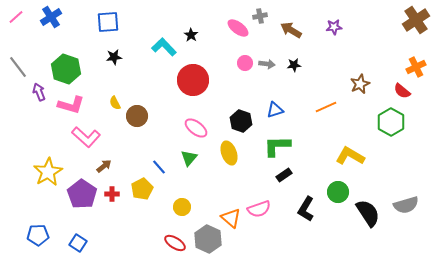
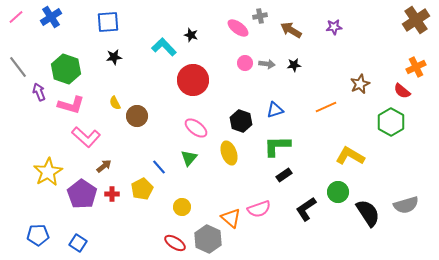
black star at (191, 35): rotated 16 degrees counterclockwise
black L-shape at (306, 209): rotated 25 degrees clockwise
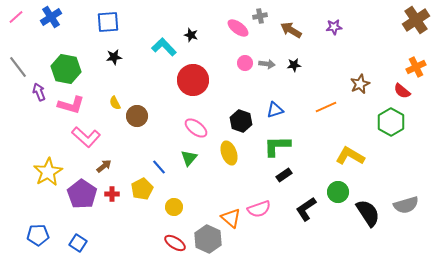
green hexagon at (66, 69): rotated 8 degrees counterclockwise
yellow circle at (182, 207): moved 8 px left
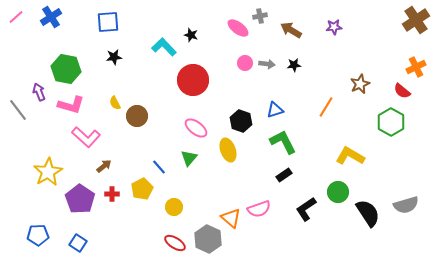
gray line at (18, 67): moved 43 px down
orange line at (326, 107): rotated 35 degrees counterclockwise
green L-shape at (277, 146): moved 6 px right, 4 px up; rotated 64 degrees clockwise
yellow ellipse at (229, 153): moved 1 px left, 3 px up
purple pentagon at (82, 194): moved 2 px left, 5 px down
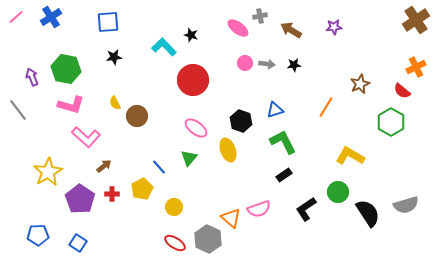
purple arrow at (39, 92): moved 7 px left, 15 px up
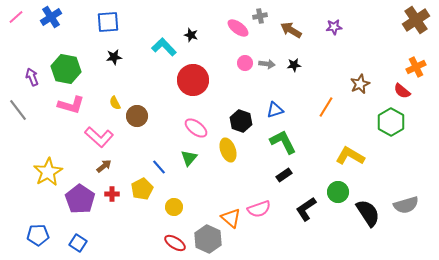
pink L-shape at (86, 137): moved 13 px right
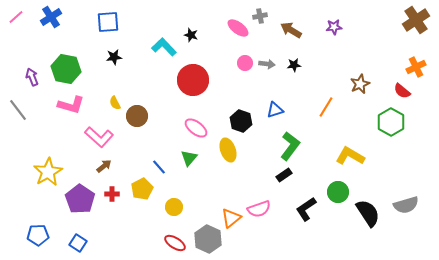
green L-shape at (283, 142): moved 7 px right, 4 px down; rotated 64 degrees clockwise
orange triangle at (231, 218): rotated 40 degrees clockwise
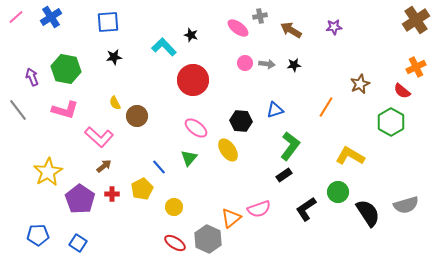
pink L-shape at (71, 105): moved 6 px left, 5 px down
black hexagon at (241, 121): rotated 15 degrees counterclockwise
yellow ellipse at (228, 150): rotated 15 degrees counterclockwise
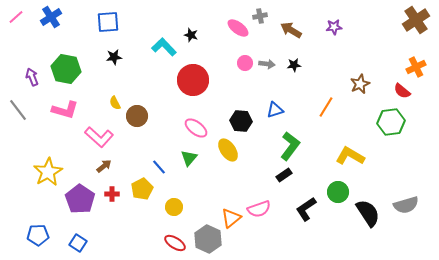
green hexagon at (391, 122): rotated 24 degrees clockwise
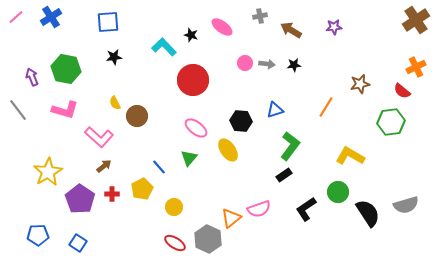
pink ellipse at (238, 28): moved 16 px left, 1 px up
brown star at (360, 84): rotated 12 degrees clockwise
